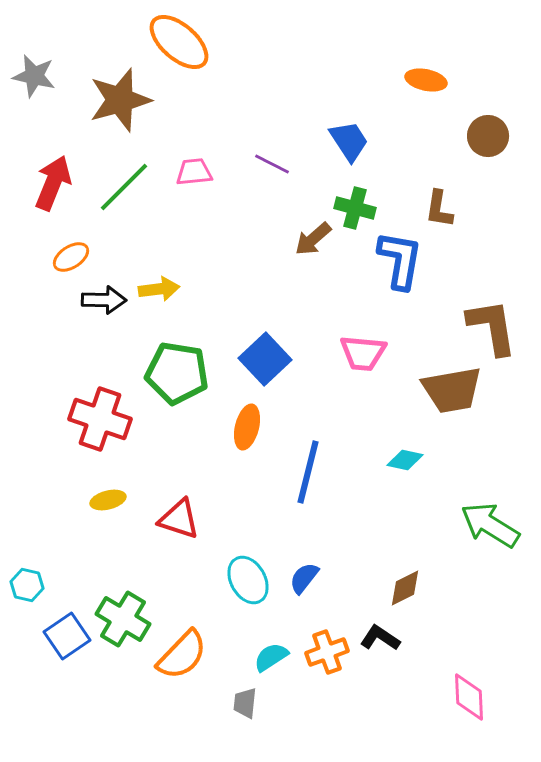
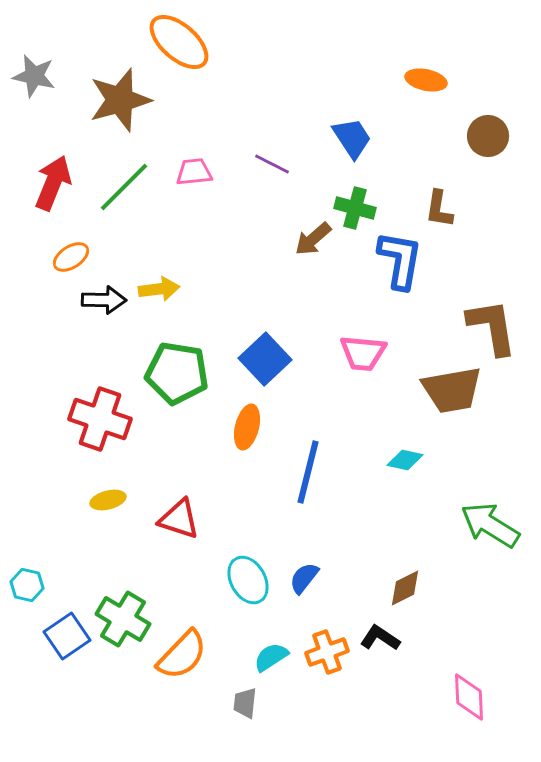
blue trapezoid at (349, 141): moved 3 px right, 3 px up
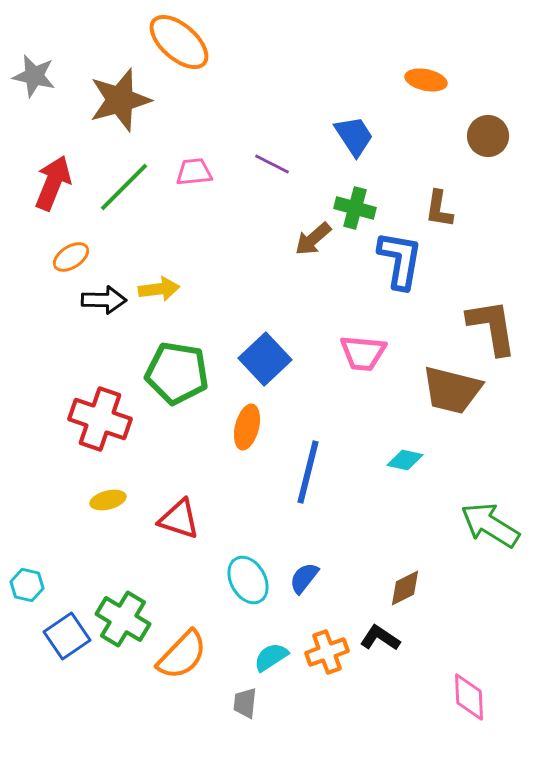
blue trapezoid at (352, 138): moved 2 px right, 2 px up
brown trapezoid at (452, 390): rotated 24 degrees clockwise
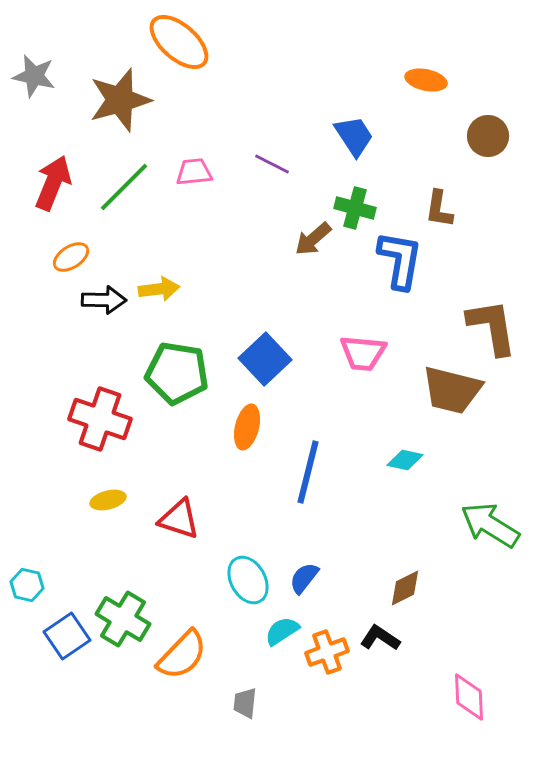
cyan semicircle at (271, 657): moved 11 px right, 26 px up
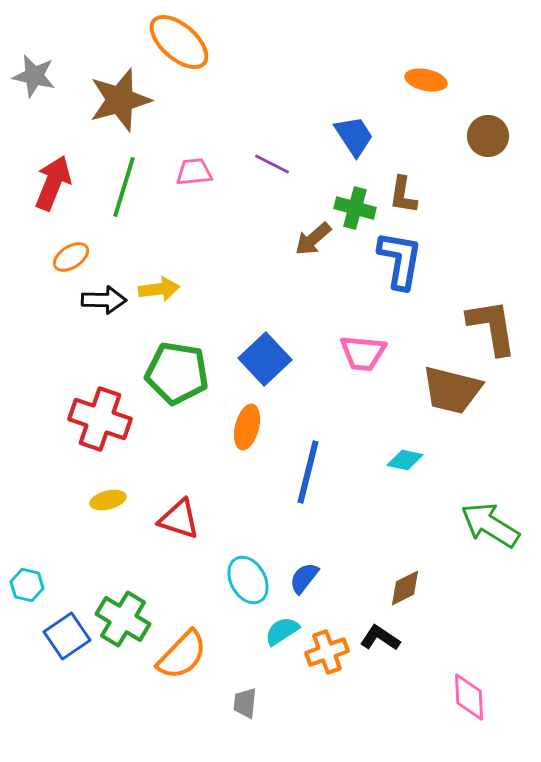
green line at (124, 187): rotated 28 degrees counterclockwise
brown L-shape at (439, 209): moved 36 px left, 14 px up
